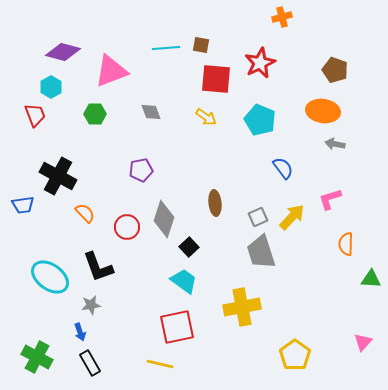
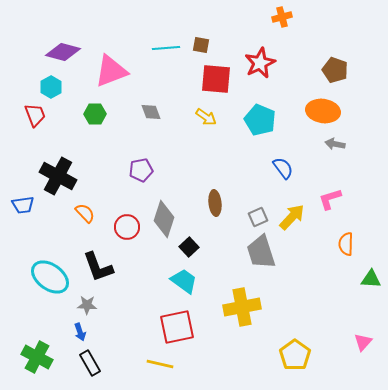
gray star at (91, 305): moved 4 px left; rotated 12 degrees clockwise
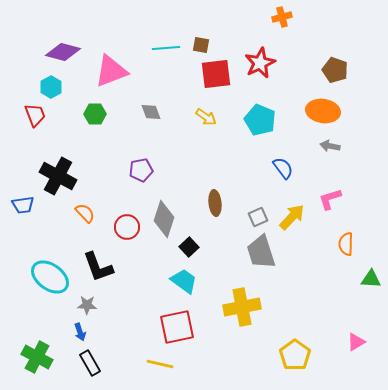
red square at (216, 79): moved 5 px up; rotated 12 degrees counterclockwise
gray arrow at (335, 144): moved 5 px left, 2 px down
pink triangle at (363, 342): moved 7 px left; rotated 18 degrees clockwise
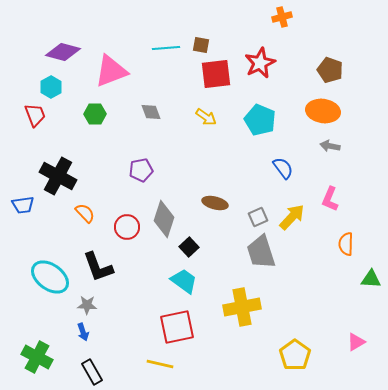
brown pentagon at (335, 70): moved 5 px left
pink L-shape at (330, 199): rotated 50 degrees counterclockwise
brown ellipse at (215, 203): rotated 70 degrees counterclockwise
blue arrow at (80, 332): moved 3 px right
black rectangle at (90, 363): moved 2 px right, 9 px down
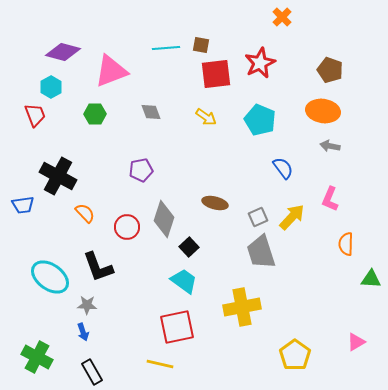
orange cross at (282, 17): rotated 30 degrees counterclockwise
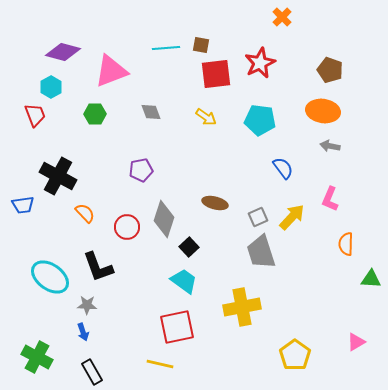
cyan pentagon at (260, 120): rotated 16 degrees counterclockwise
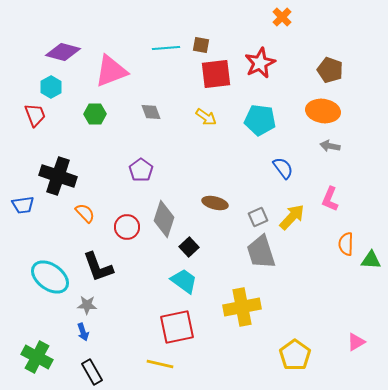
purple pentagon at (141, 170): rotated 25 degrees counterclockwise
black cross at (58, 176): rotated 9 degrees counterclockwise
green triangle at (371, 279): moved 19 px up
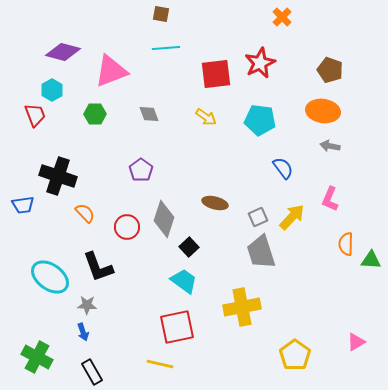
brown square at (201, 45): moved 40 px left, 31 px up
cyan hexagon at (51, 87): moved 1 px right, 3 px down
gray diamond at (151, 112): moved 2 px left, 2 px down
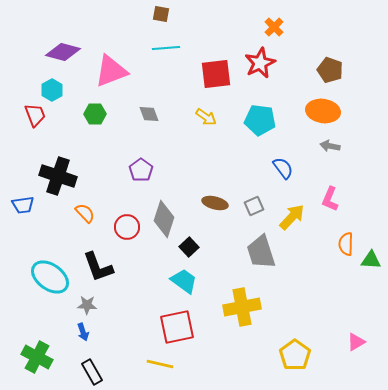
orange cross at (282, 17): moved 8 px left, 10 px down
gray square at (258, 217): moved 4 px left, 11 px up
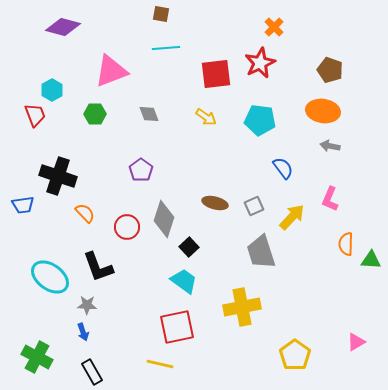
purple diamond at (63, 52): moved 25 px up
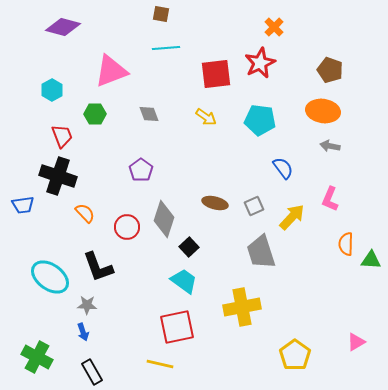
red trapezoid at (35, 115): moved 27 px right, 21 px down
